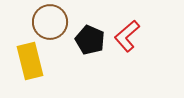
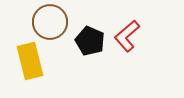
black pentagon: moved 1 px down
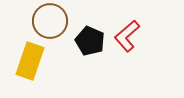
brown circle: moved 1 px up
yellow rectangle: rotated 33 degrees clockwise
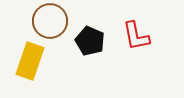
red L-shape: moved 9 px right; rotated 60 degrees counterclockwise
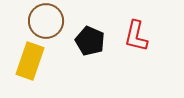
brown circle: moved 4 px left
red L-shape: rotated 24 degrees clockwise
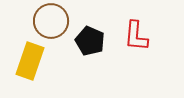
brown circle: moved 5 px right
red L-shape: rotated 8 degrees counterclockwise
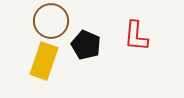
black pentagon: moved 4 px left, 4 px down
yellow rectangle: moved 14 px right
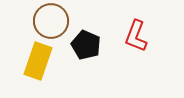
red L-shape: rotated 16 degrees clockwise
yellow rectangle: moved 6 px left
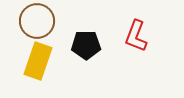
brown circle: moved 14 px left
black pentagon: rotated 24 degrees counterclockwise
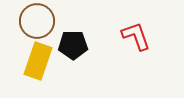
red L-shape: rotated 140 degrees clockwise
black pentagon: moved 13 px left
